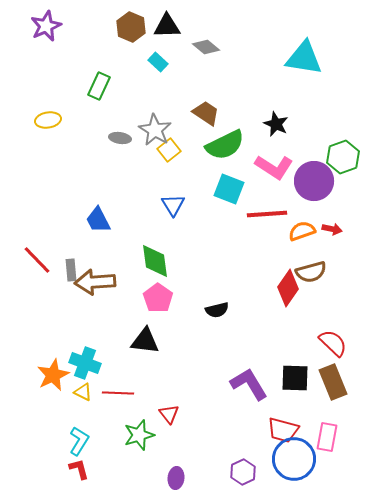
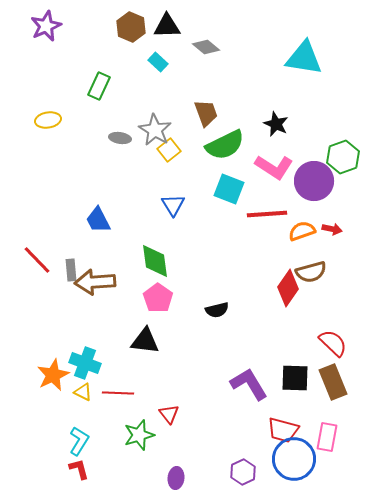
brown trapezoid at (206, 113): rotated 36 degrees clockwise
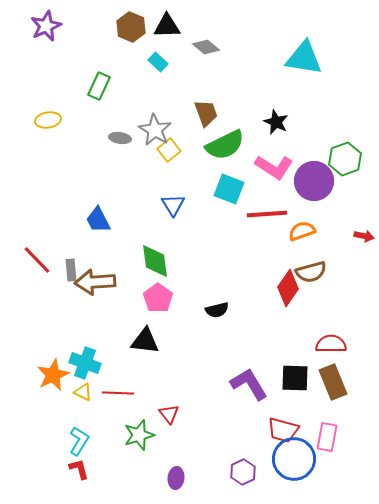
black star at (276, 124): moved 2 px up
green hexagon at (343, 157): moved 2 px right, 2 px down
red arrow at (332, 229): moved 32 px right, 7 px down
red semicircle at (333, 343): moved 2 px left, 1 px down; rotated 44 degrees counterclockwise
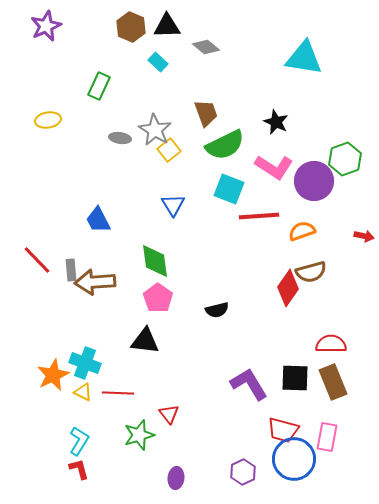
red line at (267, 214): moved 8 px left, 2 px down
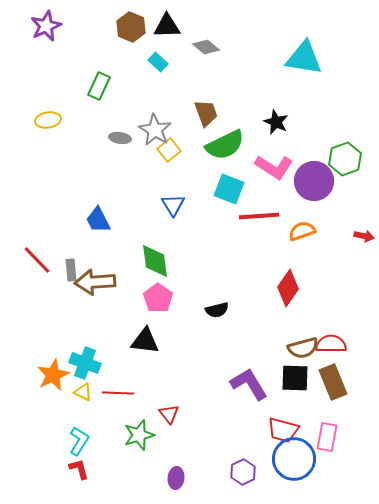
brown semicircle at (311, 272): moved 8 px left, 76 px down
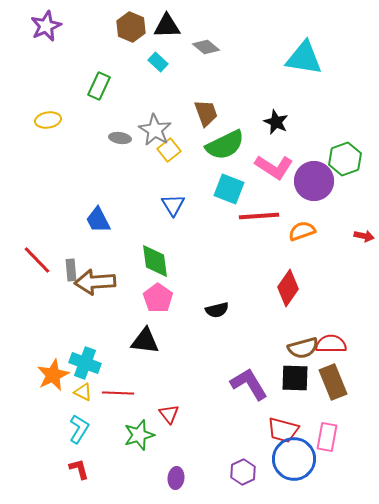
cyan L-shape at (79, 441): moved 12 px up
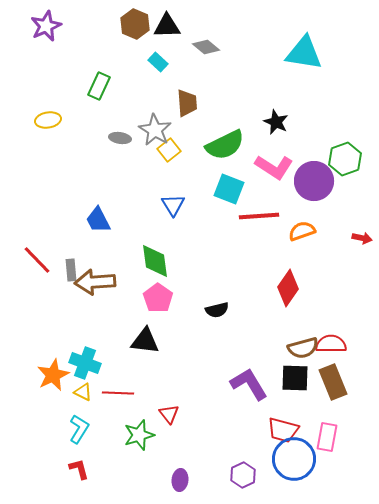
brown hexagon at (131, 27): moved 4 px right, 3 px up
cyan triangle at (304, 58): moved 5 px up
brown trapezoid at (206, 113): moved 19 px left, 10 px up; rotated 16 degrees clockwise
red arrow at (364, 236): moved 2 px left, 2 px down
purple hexagon at (243, 472): moved 3 px down
purple ellipse at (176, 478): moved 4 px right, 2 px down
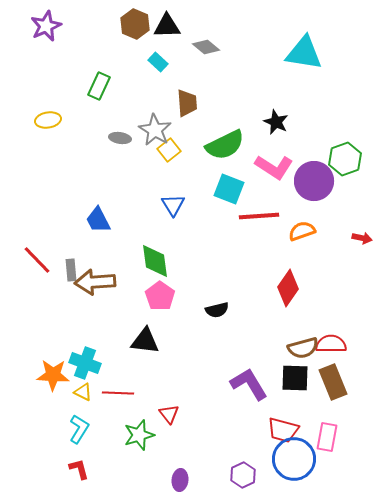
pink pentagon at (158, 298): moved 2 px right, 2 px up
orange star at (53, 375): rotated 28 degrees clockwise
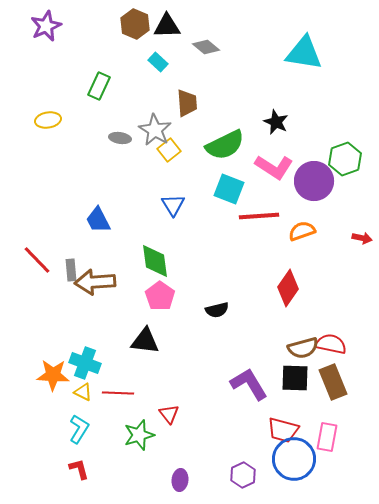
red semicircle at (331, 344): rotated 12 degrees clockwise
